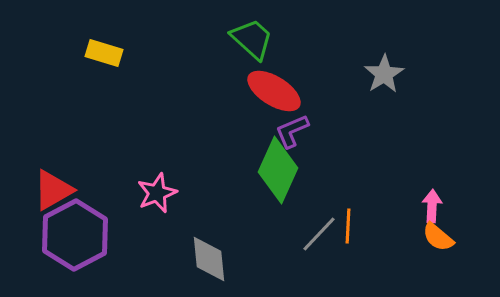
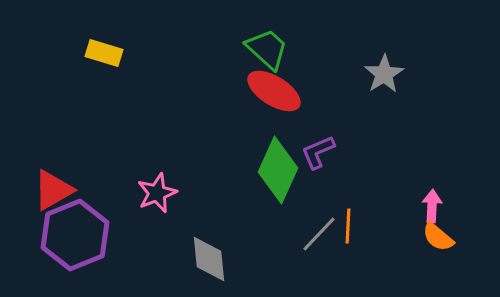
green trapezoid: moved 15 px right, 10 px down
purple L-shape: moved 26 px right, 21 px down
purple hexagon: rotated 6 degrees clockwise
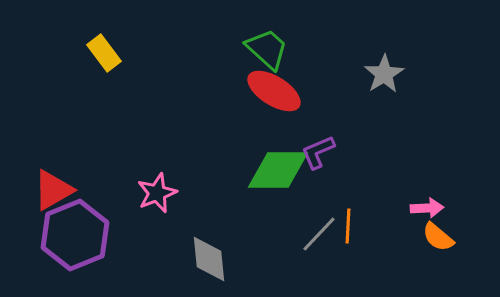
yellow rectangle: rotated 36 degrees clockwise
green diamond: rotated 66 degrees clockwise
pink arrow: moved 5 px left, 2 px down; rotated 84 degrees clockwise
